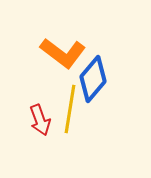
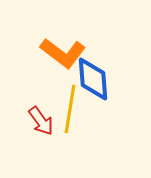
blue diamond: rotated 45 degrees counterclockwise
red arrow: moved 1 px right, 1 px down; rotated 16 degrees counterclockwise
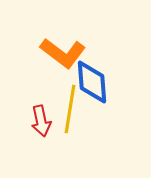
blue diamond: moved 1 px left, 3 px down
red arrow: rotated 24 degrees clockwise
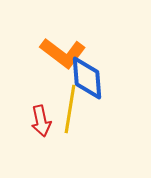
blue diamond: moved 5 px left, 4 px up
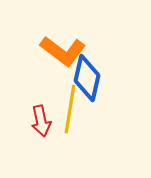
orange L-shape: moved 2 px up
blue diamond: rotated 18 degrees clockwise
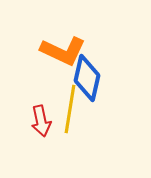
orange L-shape: rotated 12 degrees counterclockwise
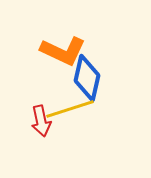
yellow line: rotated 63 degrees clockwise
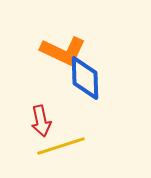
blue diamond: moved 2 px left; rotated 15 degrees counterclockwise
yellow line: moved 9 px left, 37 px down
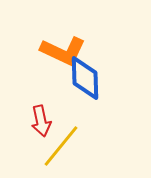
yellow line: rotated 33 degrees counterclockwise
